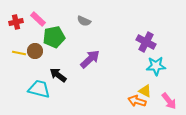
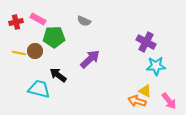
pink rectangle: rotated 14 degrees counterclockwise
green pentagon: rotated 10 degrees clockwise
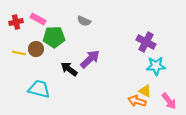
brown circle: moved 1 px right, 2 px up
black arrow: moved 11 px right, 6 px up
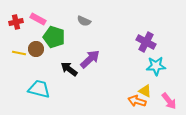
green pentagon: rotated 20 degrees clockwise
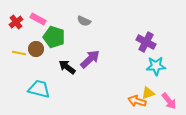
red cross: rotated 24 degrees counterclockwise
black arrow: moved 2 px left, 2 px up
yellow triangle: moved 3 px right, 2 px down; rotated 48 degrees counterclockwise
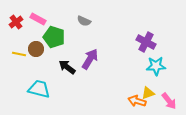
yellow line: moved 1 px down
purple arrow: rotated 15 degrees counterclockwise
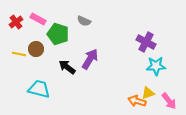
green pentagon: moved 4 px right, 3 px up
